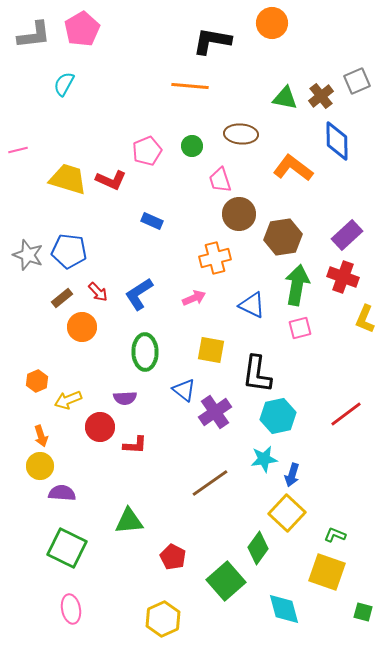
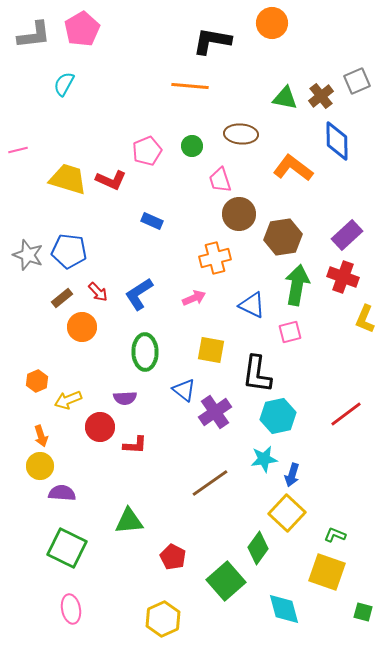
pink square at (300, 328): moved 10 px left, 4 px down
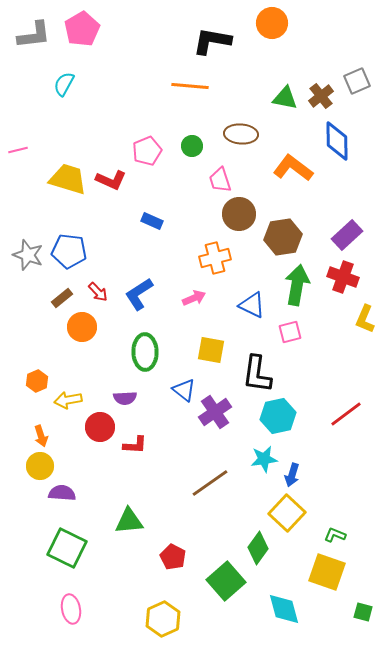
yellow arrow at (68, 400): rotated 12 degrees clockwise
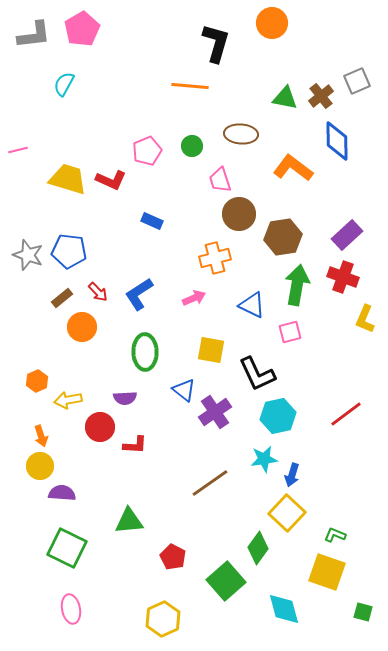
black L-shape at (212, 41): moved 4 px right, 2 px down; rotated 96 degrees clockwise
black L-shape at (257, 374): rotated 33 degrees counterclockwise
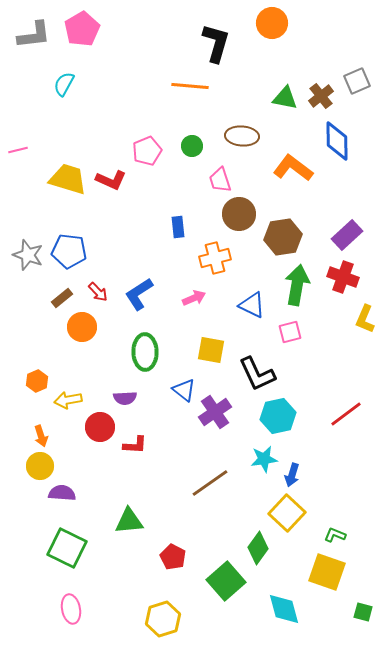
brown ellipse at (241, 134): moved 1 px right, 2 px down
blue rectangle at (152, 221): moved 26 px right, 6 px down; rotated 60 degrees clockwise
yellow hexagon at (163, 619): rotated 8 degrees clockwise
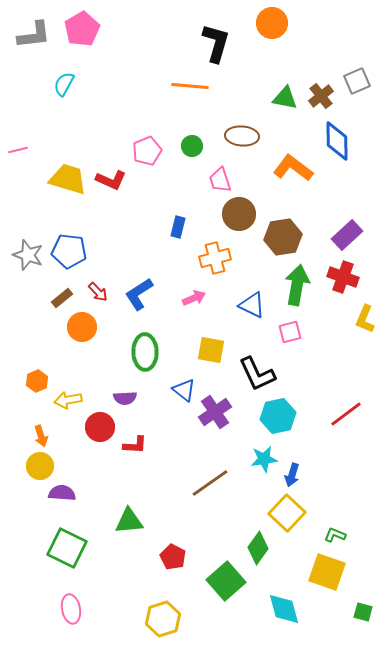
blue rectangle at (178, 227): rotated 20 degrees clockwise
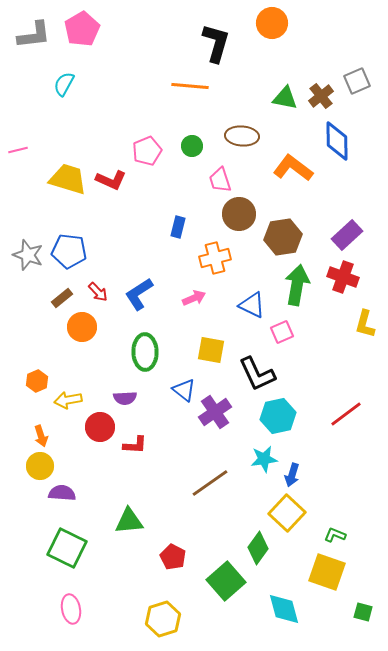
yellow L-shape at (365, 319): moved 5 px down; rotated 8 degrees counterclockwise
pink square at (290, 332): moved 8 px left; rotated 10 degrees counterclockwise
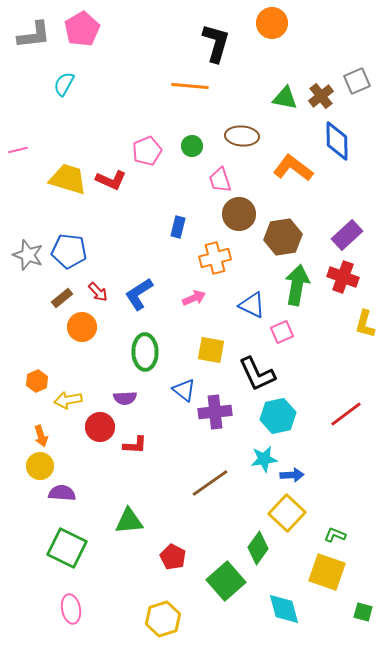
purple cross at (215, 412): rotated 28 degrees clockwise
blue arrow at (292, 475): rotated 110 degrees counterclockwise
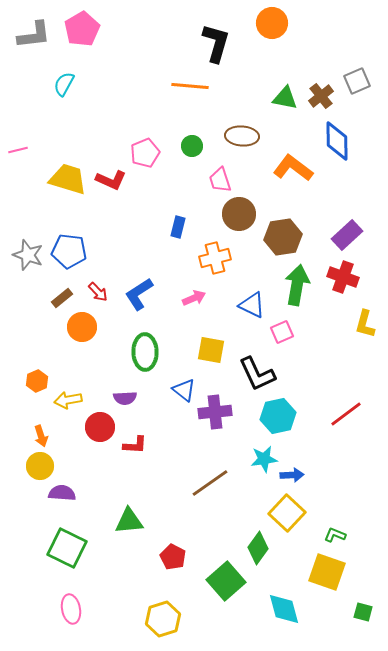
pink pentagon at (147, 151): moved 2 px left, 2 px down
